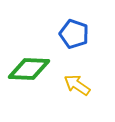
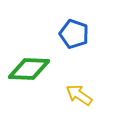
yellow arrow: moved 2 px right, 10 px down
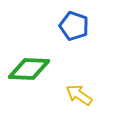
blue pentagon: moved 8 px up
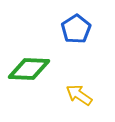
blue pentagon: moved 2 px right, 3 px down; rotated 20 degrees clockwise
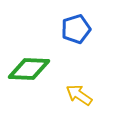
blue pentagon: rotated 16 degrees clockwise
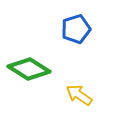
green diamond: rotated 30 degrees clockwise
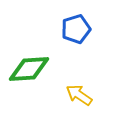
green diamond: rotated 36 degrees counterclockwise
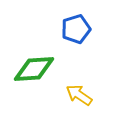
green diamond: moved 5 px right
